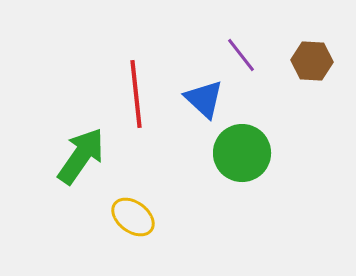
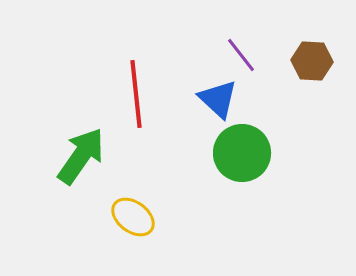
blue triangle: moved 14 px right
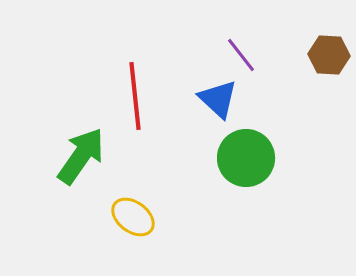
brown hexagon: moved 17 px right, 6 px up
red line: moved 1 px left, 2 px down
green circle: moved 4 px right, 5 px down
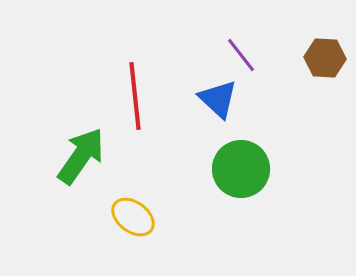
brown hexagon: moved 4 px left, 3 px down
green circle: moved 5 px left, 11 px down
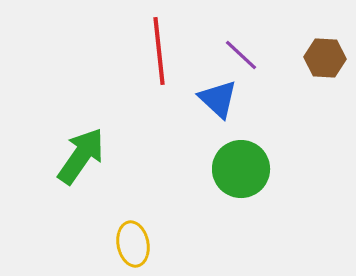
purple line: rotated 9 degrees counterclockwise
red line: moved 24 px right, 45 px up
yellow ellipse: moved 27 px down; rotated 42 degrees clockwise
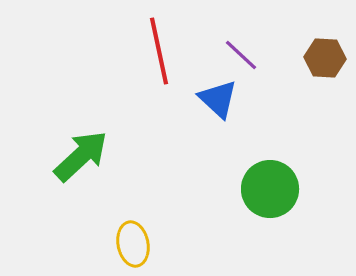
red line: rotated 6 degrees counterclockwise
green arrow: rotated 12 degrees clockwise
green circle: moved 29 px right, 20 px down
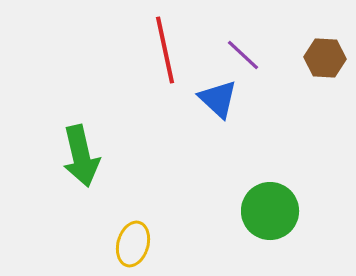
red line: moved 6 px right, 1 px up
purple line: moved 2 px right
green arrow: rotated 120 degrees clockwise
green circle: moved 22 px down
yellow ellipse: rotated 27 degrees clockwise
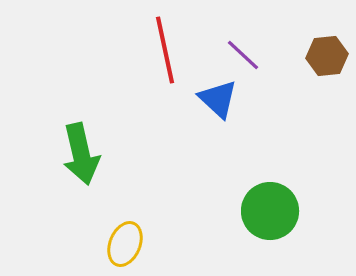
brown hexagon: moved 2 px right, 2 px up; rotated 9 degrees counterclockwise
green arrow: moved 2 px up
yellow ellipse: moved 8 px left; rotated 6 degrees clockwise
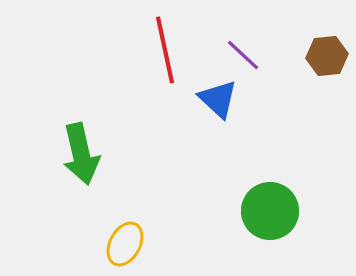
yellow ellipse: rotated 6 degrees clockwise
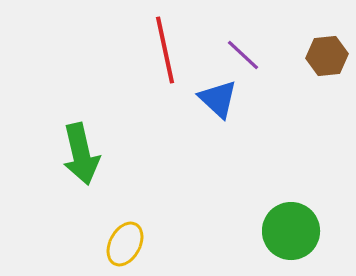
green circle: moved 21 px right, 20 px down
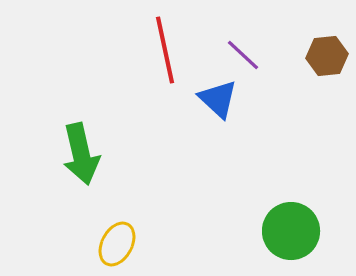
yellow ellipse: moved 8 px left
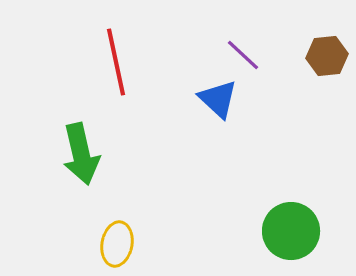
red line: moved 49 px left, 12 px down
yellow ellipse: rotated 18 degrees counterclockwise
